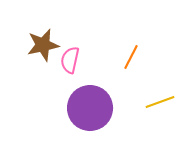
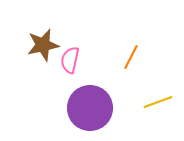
yellow line: moved 2 px left
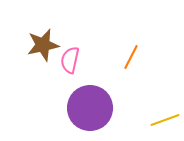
yellow line: moved 7 px right, 18 px down
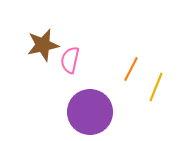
orange line: moved 12 px down
purple circle: moved 4 px down
yellow line: moved 9 px left, 33 px up; rotated 48 degrees counterclockwise
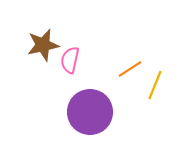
orange line: moved 1 px left; rotated 30 degrees clockwise
yellow line: moved 1 px left, 2 px up
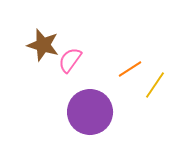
brown star: rotated 28 degrees clockwise
pink semicircle: rotated 24 degrees clockwise
yellow line: rotated 12 degrees clockwise
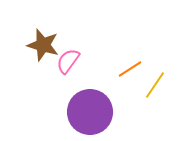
pink semicircle: moved 2 px left, 1 px down
